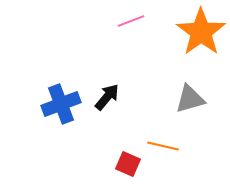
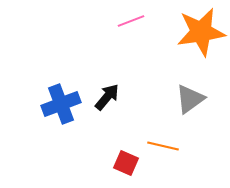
orange star: rotated 27 degrees clockwise
gray triangle: rotated 20 degrees counterclockwise
red square: moved 2 px left, 1 px up
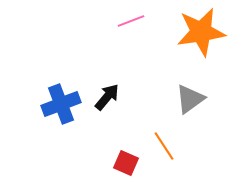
orange line: moved 1 px right; rotated 44 degrees clockwise
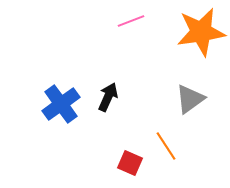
black arrow: moved 1 px right; rotated 16 degrees counterclockwise
blue cross: rotated 15 degrees counterclockwise
orange line: moved 2 px right
red square: moved 4 px right
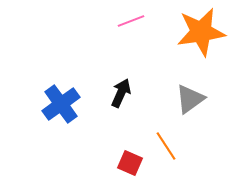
black arrow: moved 13 px right, 4 px up
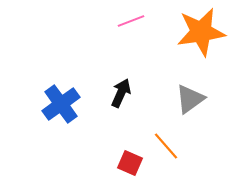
orange line: rotated 8 degrees counterclockwise
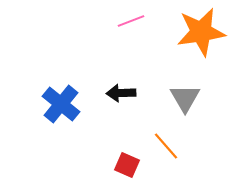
black arrow: rotated 116 degrees counterclockwise
gray triangle: moved 5 px left, 1 px up; rotated 24 degrees counterclockwise
blue cross: rotated 15 degrees counterclockwise
red square: moved 3 px left, 2 px down
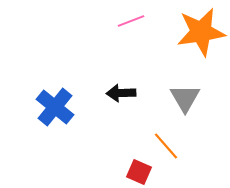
blue cross: moved 6 px left, 3 px down
red square: moved 12 px right, 7 px down
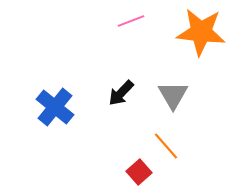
orange star: rotated 15 degrees clockwise
black arrow: rotated 44 degrees counterclockwise
gray triangle: moved 12 px left, 3 px up
red square: rotated 25 degrees clockwise
